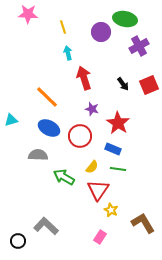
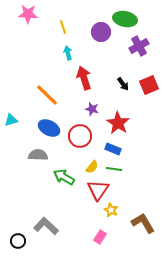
orange line: moved 2 px up
green line: moved 4 px left
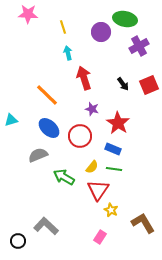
blue ellipse: rotated 15 degrees clockwise
gray semicircle: rotated 24 degrees counterclockwise
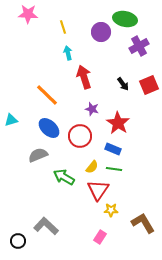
red arrow: moved 1 px up
yellow star: rotated 24 degrees counterclockwise
